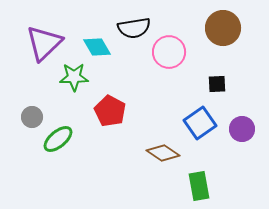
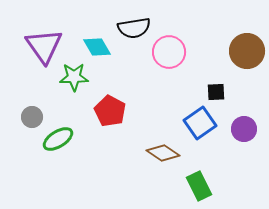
brown circle: moved 24 px right, 23 px down
purple triangle: moved 3 px down; rotated 21 degrees counterclockwise
black square: moved 1 px left, 8 px down
purple circle: moved 2 px right
green ellipse: rotated 8 degrees clockwise
green rectangle: rotated 16 degrees counterclockwise
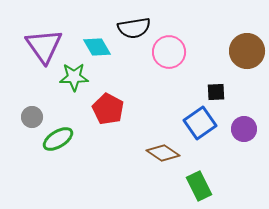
red pentagon: moved 2 px left, 2 px up
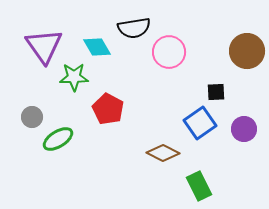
brown diamond: rotated 8 degrees counterclockwise
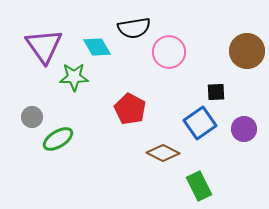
red pentagon: moved 22 px right
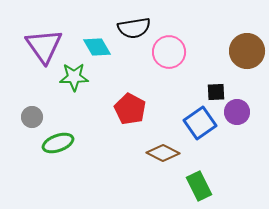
purple circle: moved 7 px left, 17 px up
green ellipse: moved 4 px down; rotated 12 degrees clockwise
